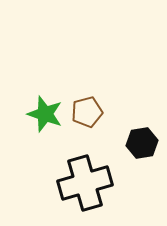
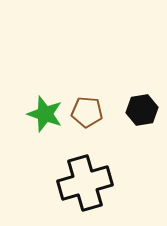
brown pentagon: rotated 20 degrees clockwise
black hexagon: moved 33 px up
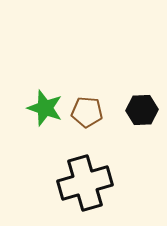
black hexagon: rotated 8 degrees clockwise
green star: moved 6 px up
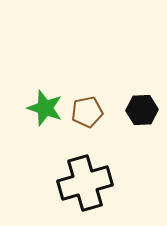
brown pentagon: rotated 16 degrees counterclockwise
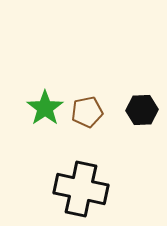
green star: rotated 18 degrees clockwise
black cross: moved 4 px left, 6 px down; rotated 28 degrees clockwise
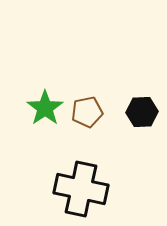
black hexagon: moved 2 px down
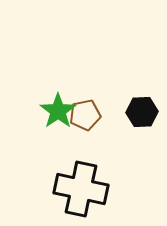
green star: moved 13 px right, 3 px down
brown pentagon: moved 2 px left, 3 px down
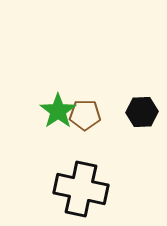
brown pentagon: rotated 12 degrees clockwise
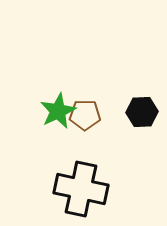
green star: rotated 9 degrees clockwise
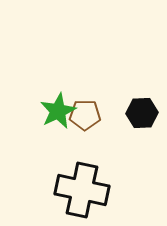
black hexagon: moved 1 px down
black cross: moved 1 px right, 1 px down
